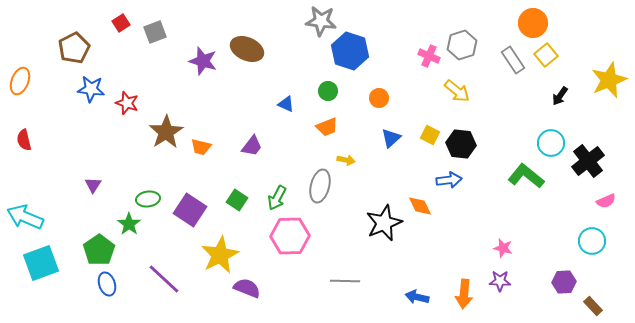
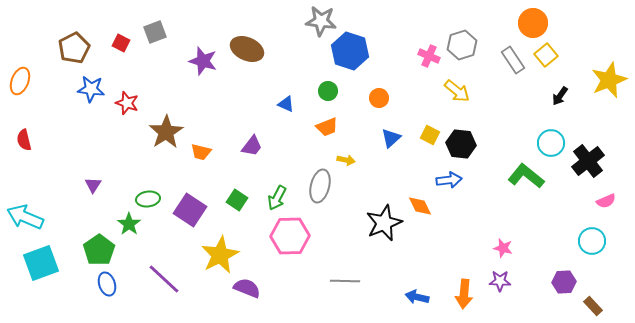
red square at (121, 23): moved 20 px down; rotated 30 degrees counterclockwise
orange trapezoid at (201, 147): moved 5 px down
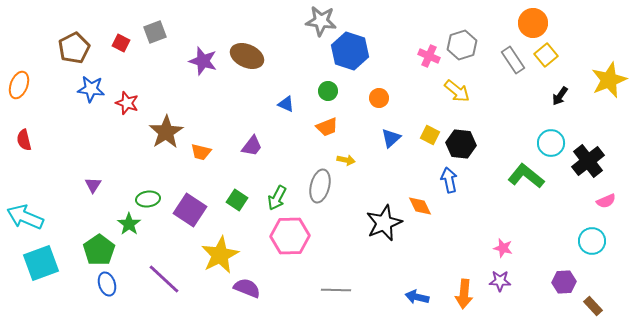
brown ellipse at (247, 49): moved 7 px down
orange ellipse at (20, 81): moved 1 px left, 4 px down
blue arrow at (449, 180): rotated 95 degrees counterclockwise
gray line at (345, 281): moved 9 px left, 9 px down
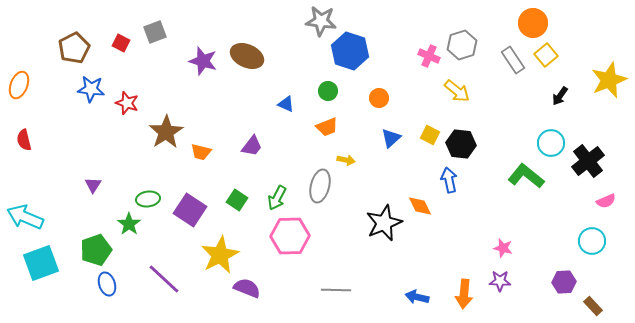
green pentagon at (99, 250): moved 3 px left; rotated 16 degrees clockwise
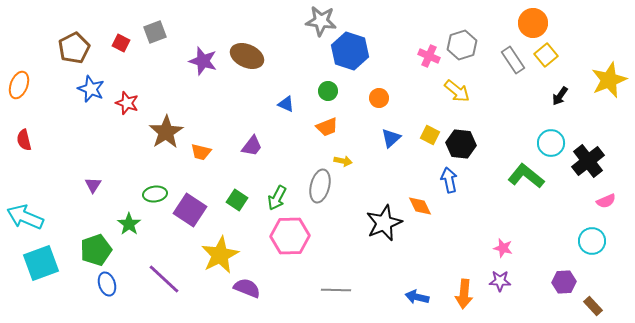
blue star at (91, 89): rotated 16 degrees clockwise
yellow arrow at (346, 160): moved 3 px left, 1 px down
green ellipse at (148, 199): moved 7 px right, 5 px up
